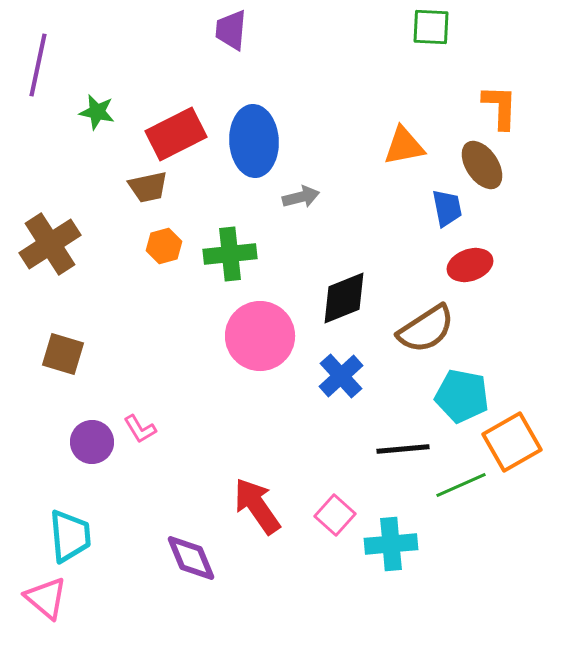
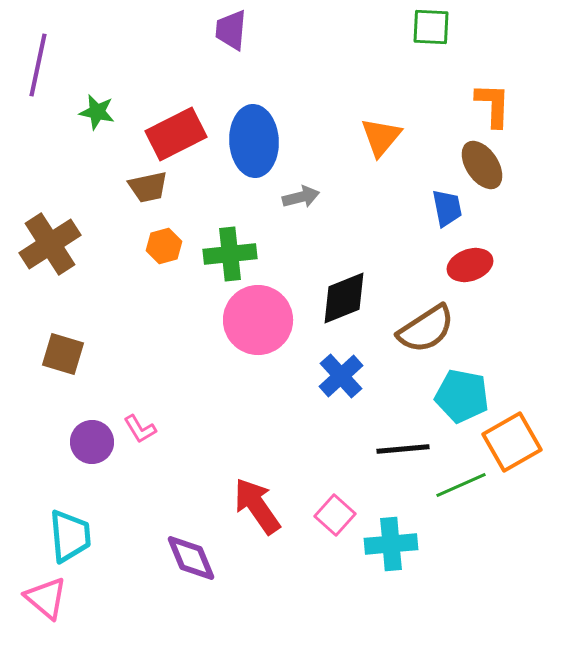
orange L-shape: moved 7 px left, 2 px up
orange triangle: moved 23 px left, 9 px up; rotated 39 degrees counterclockwise
pink circle: moved 2 px left, 16 px up
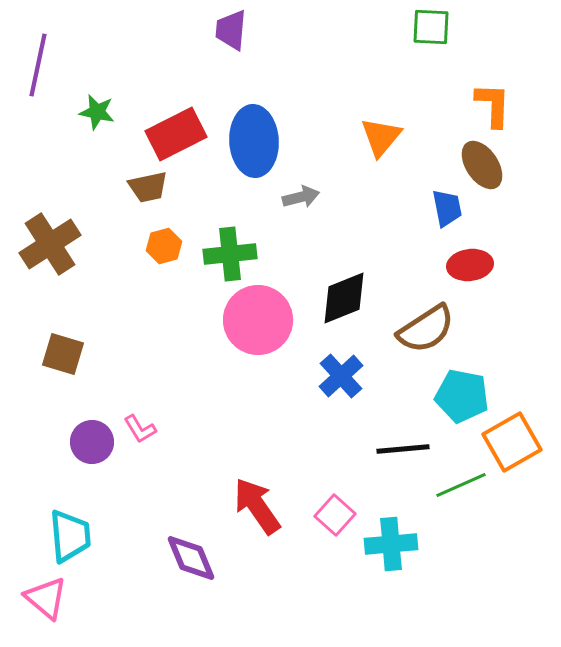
red ellipse: rotated 12 degrees clockwise
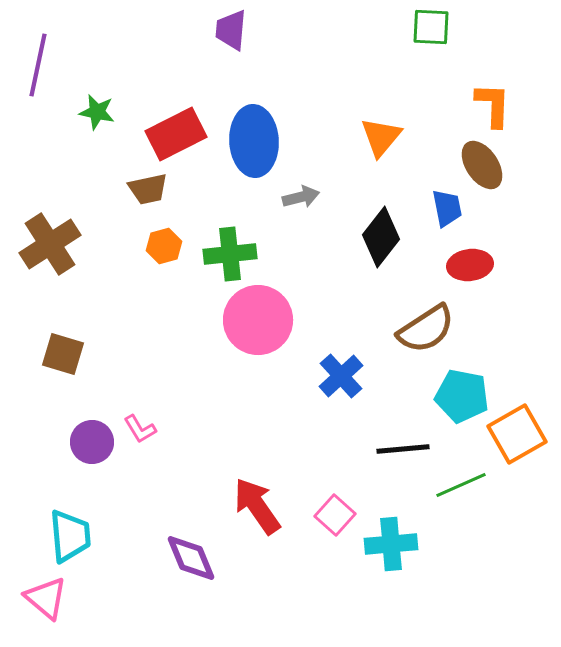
brown trapezoid: moved 2 px down
black diamond: moved 37 px right, 61 px up; rotated 30 degrees counterclockwise
orange square: moved 5 px right, 8 px up
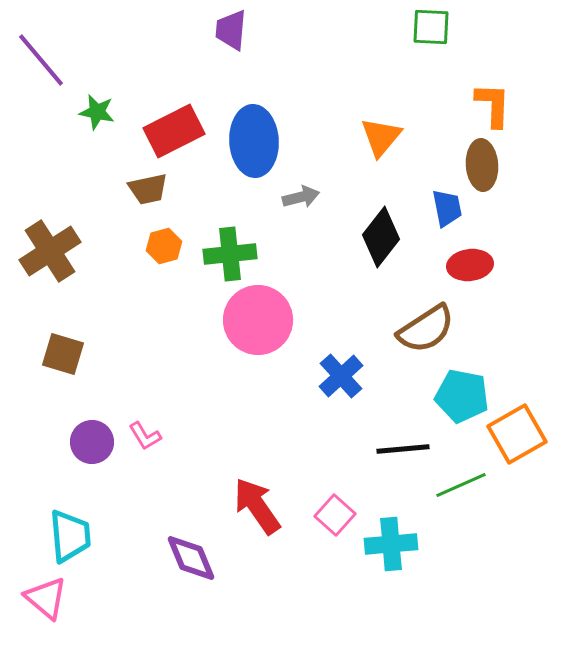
purple line: moved 3 px right, 5 px up; rotated 52 degrees counterclockwise
red rectangle: moved 2 px left, 3 px up
brown ellipse: rotated 30 degrees clockwise
brown cross: moved 7 px down
pink L-shape: moved 5 px right, 7 px down
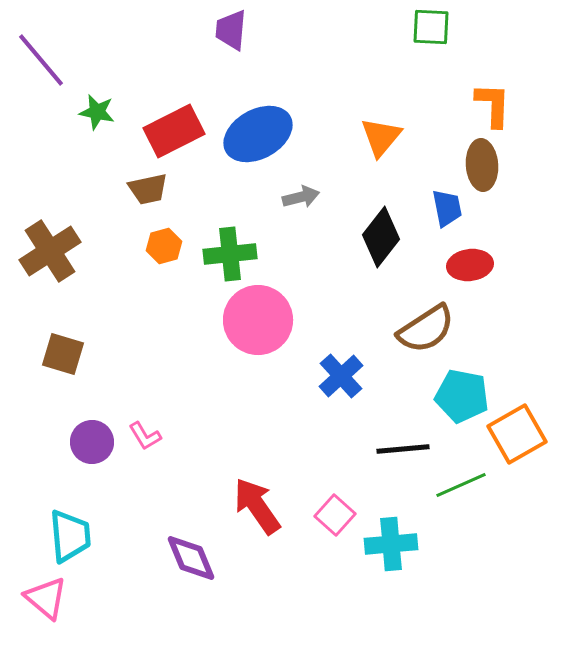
blue ellipse: moved 4 px right, 7 px up; rotated 64 degrees clockwise
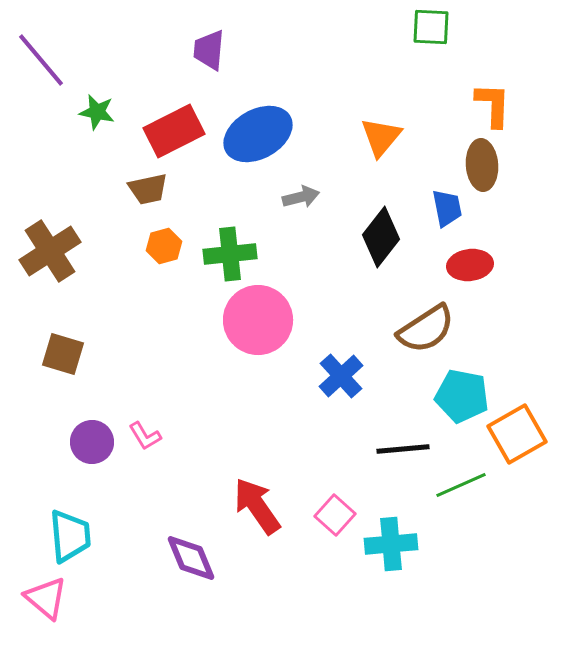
purple trapezoid: moved 22 px left, 20 px down
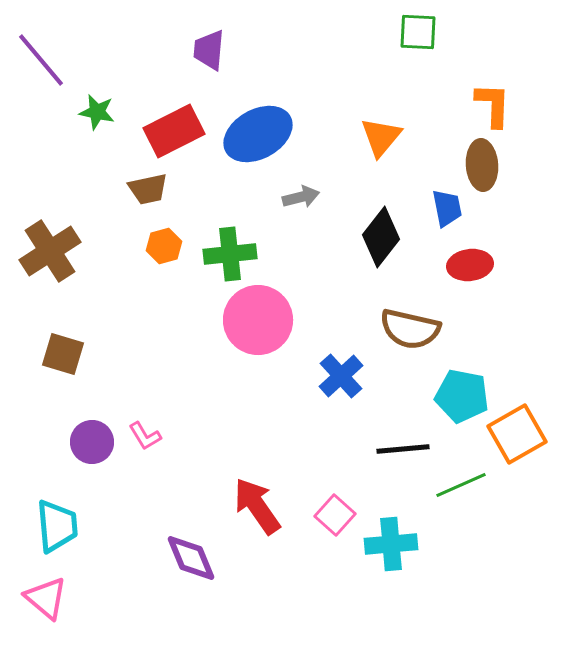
green square: moved 13 px left, 5 px down
brown semicircle: moved 16 px left; rotated 46 degrees clockwise
cyan trapezoid: moved 13 px left, 10 px up
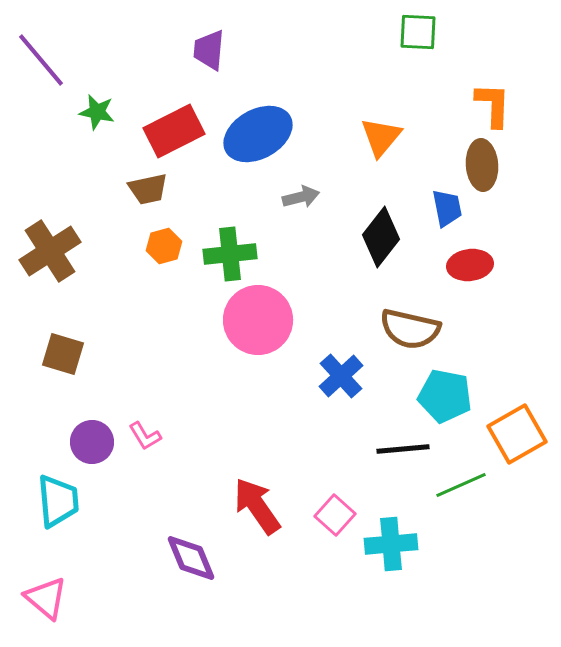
cyan pentagon: moved 17 px left
cyan trapezoid: moved 1 px right, 25 px up
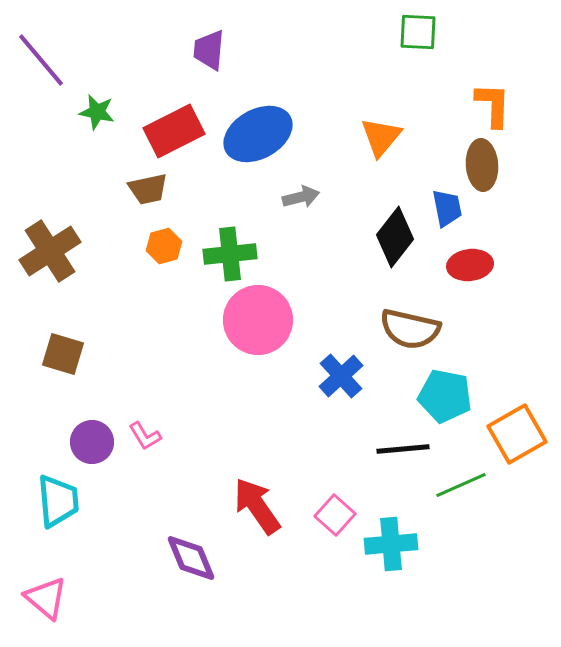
black diamond: moved 14 px right
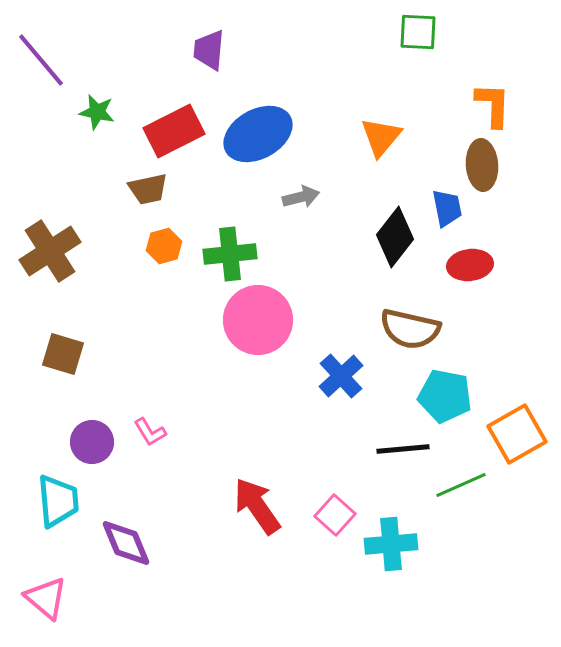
pink L-shape: moved 5 px right, 4 px up
purple diamond: moved 65 px left, 15 px up
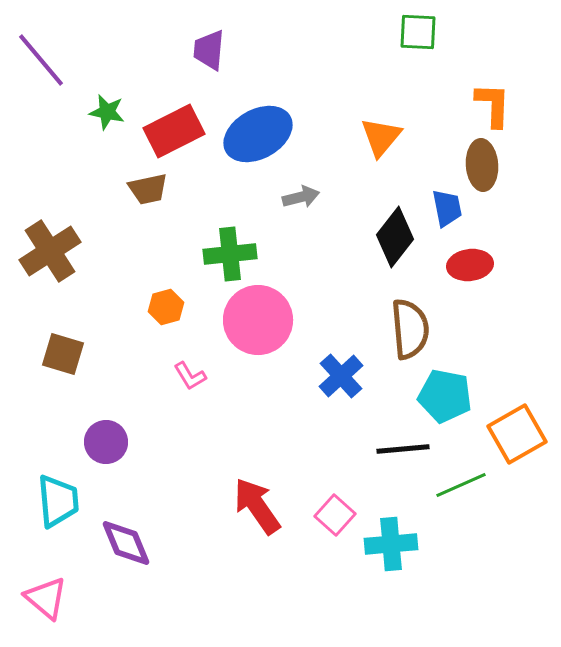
green star: moved 10 px right
orange hexagon: moved 2 px right, 61 px down
brown semicircle: rotated 108 degrees counterclockwise
pink L-shape: moved 40 px right, 56 px up
purple circle: moved 14 px right
